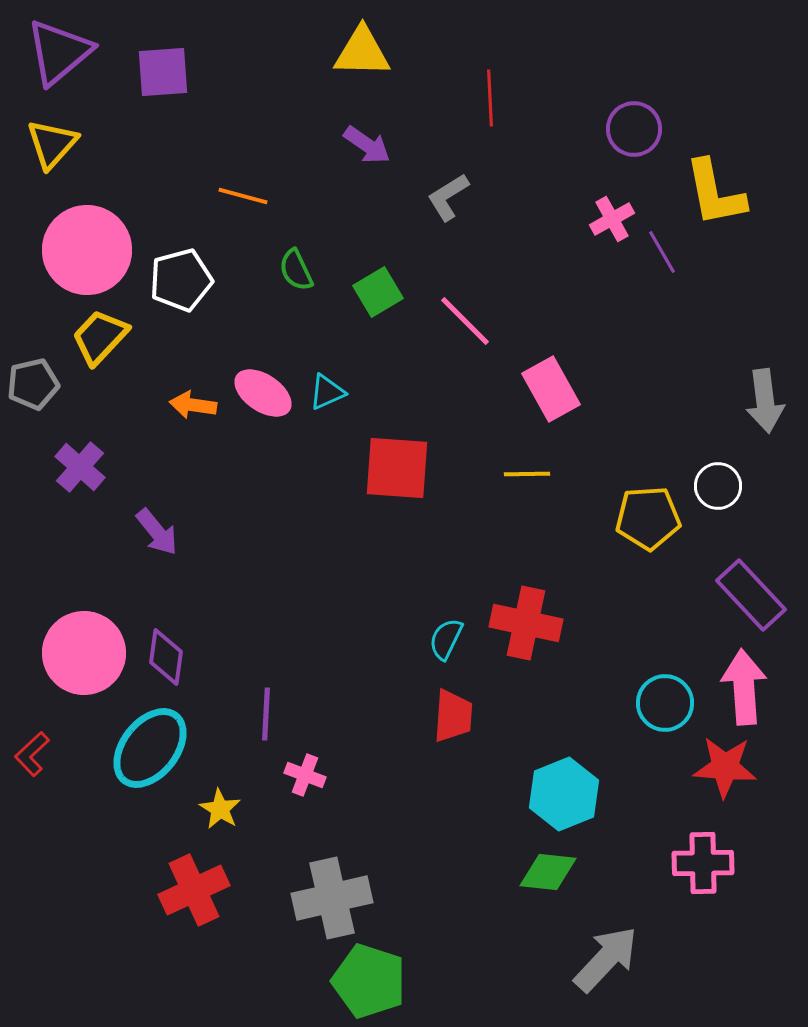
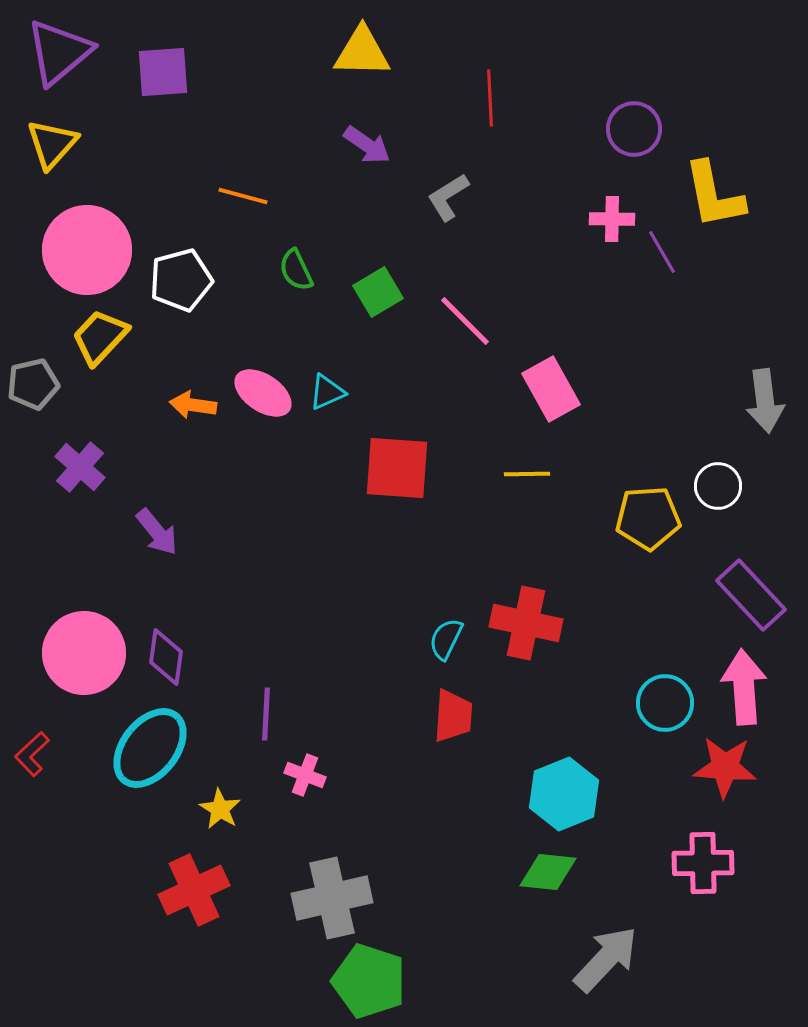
yellow L-shape at (715, 193): moved 1 px left, 2 px down
pink cross at (612, 219): rotated 30 degrees clockwise
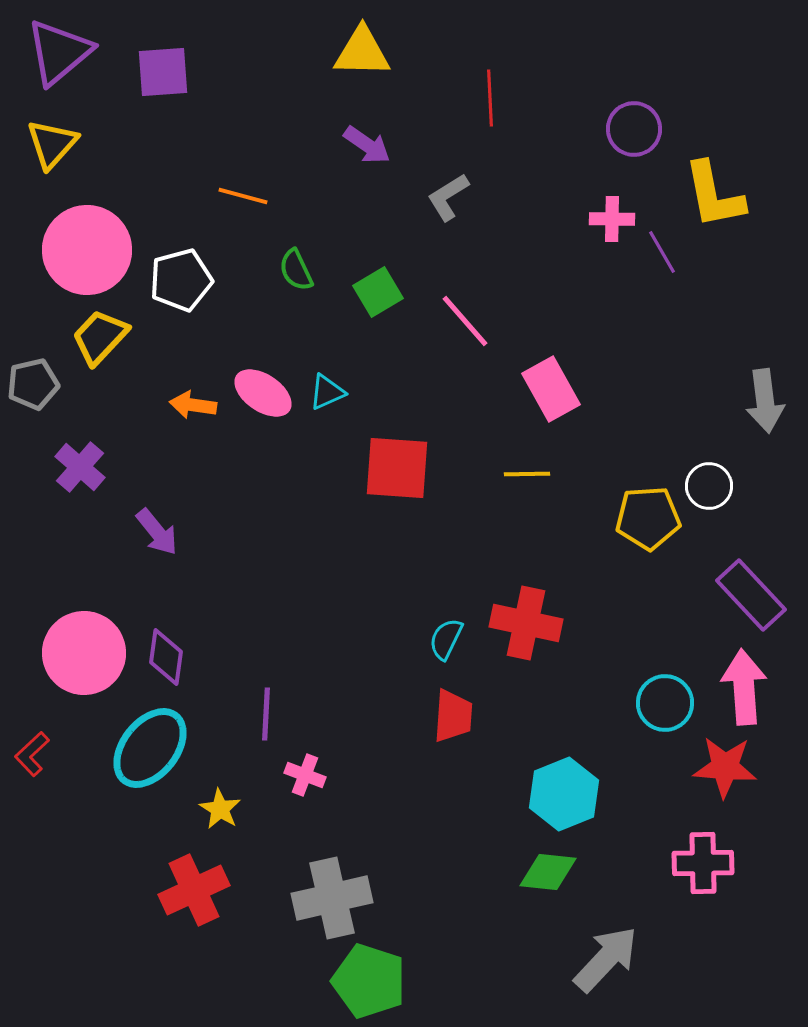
pink line at (465, 321): rotated 4 degrees clockwise
white circle at (718, 486): moved 9 px left
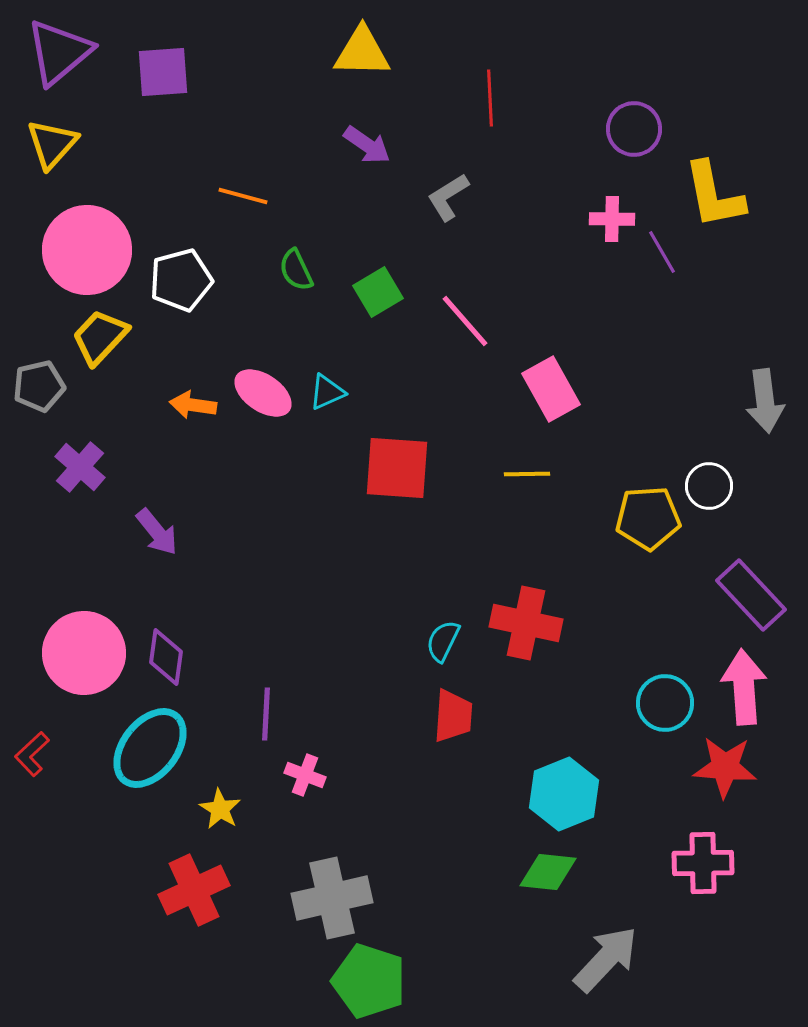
gray pentagon at (33, 384): moved 6 px right, 2 px down
cyan semicircle at (446, 639): moved 3 px left, 2 px down
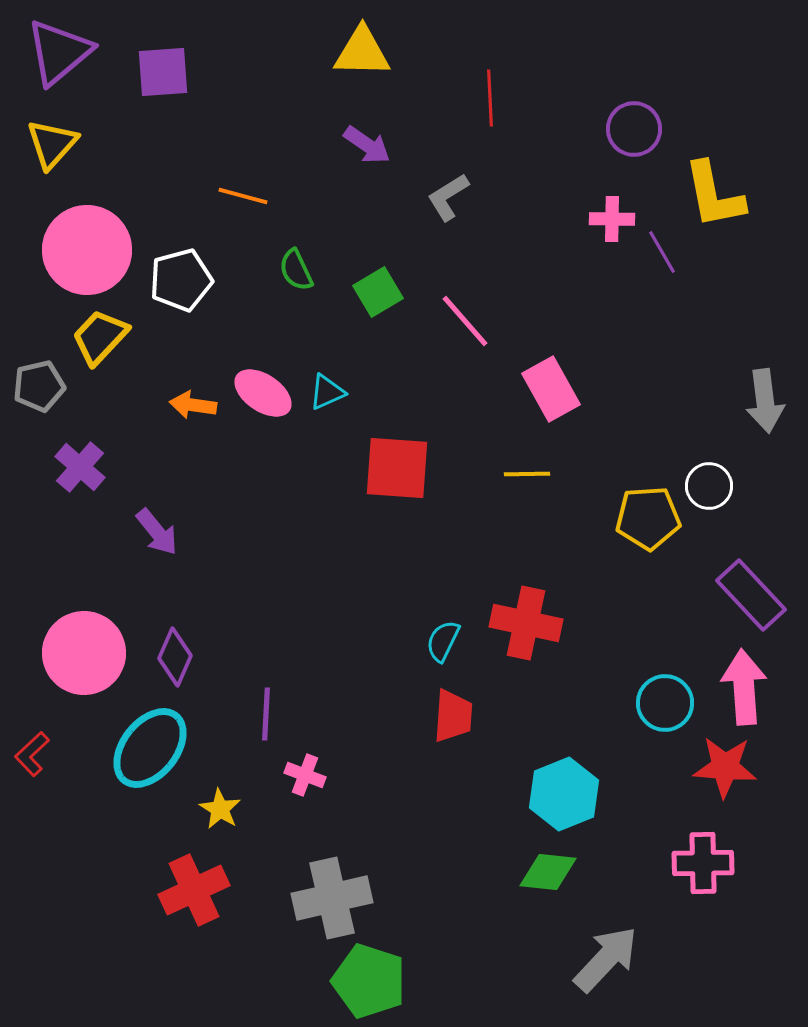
purple diamond at (166, 657): moved 9 px right; rotated 16 degrees clockwise
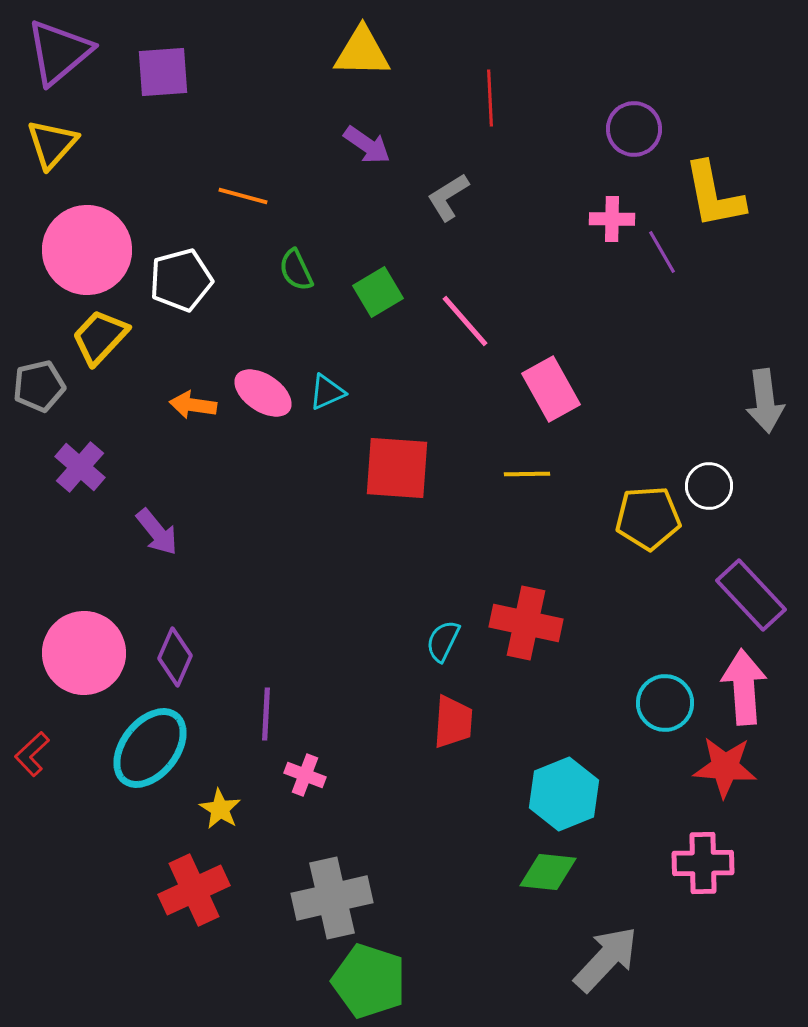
red trapezoid at (453, 716): moved 6 px down
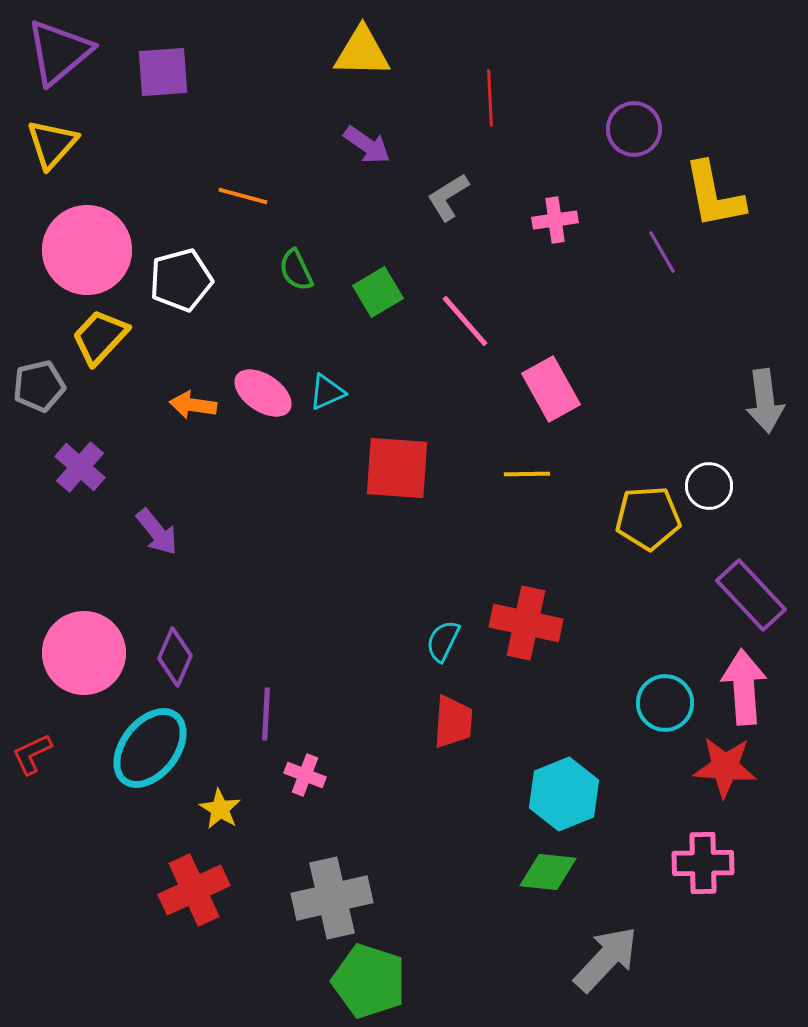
pink cross at (612, 219): moved 57 px left, 1 px down; rotated 9 degrees counterclockwise
red L-shape at (32, 754): rotated 18 degrees clockwise
